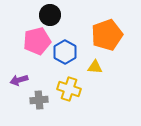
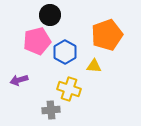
yellow triangle: moved 1 px left, 1 px up
gray cross: moved 12 px right, 10 px down
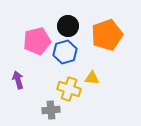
black circle: moved 18 px right, 11 px down
blue hexagon: rotated 15 degrees clockwise
yellow triangle: moved 2 px left, 12 px down
purple arrow: moved 1 px left; rotated 90 degrees clockwise
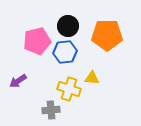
orange pentagon: rotated 20 degrees clockwise
blue hexagon: rotated 10 degrees clockwise
purple arrow: moved 1 px down; rotated 108 degrees counterclockwise
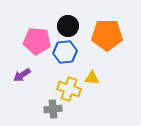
pink pentagon: rotated 20 degrees clockwise
purple arrow: moved 4 px right, 6 px up
gray cross: moved 2 px right, 1 px up
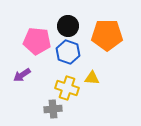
blue hexagon: moved 3 px right; rotated 25 degrees clockwise
yellow cross: moved 2 px left, 1 px up
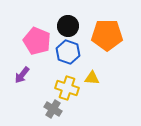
pink pentagon: rotated 16 degrees clockwise
purple arrow: rotated 18 degrees counterclockwise
gray cross: rotated 36 degrees clockwise
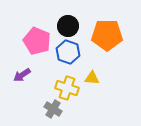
purple arrow: rotated 18 degrees clockwise
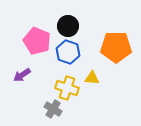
orange pentagon: moved 9 px right, 12 px down
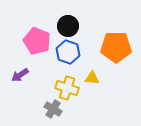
purple arrow: moved 2 px left
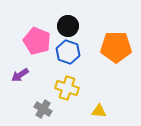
yellow triangle: moved 7 px right, 33 px down
gray cross: moved 10 px left
